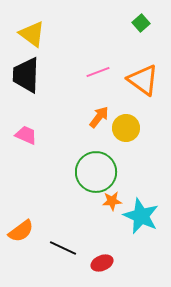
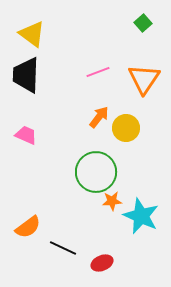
green square: moved 2 px right
orange triangle: moved 1 px right, 1 px up; rotated 28 degrees clockwise
orange semicircle: moved 7 px right, 4 px up
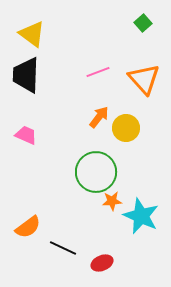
orange triangle: rotated 16 degrees counterclockwise
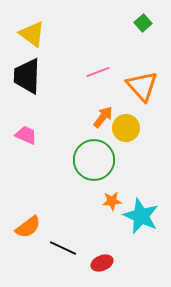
black trapezoid: moved 1 px right, 1 px down
orange triangle: moved 2 px left, 7 px down
orange arrow: moved 4 px right
green circle: moved 2 px left, 12 px up
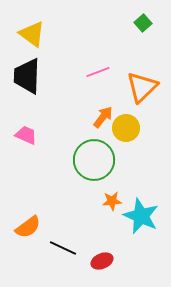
orange triangle: moved 1 px down; rotated 28 degrees clockwise
red ellipse: moved 2 px up
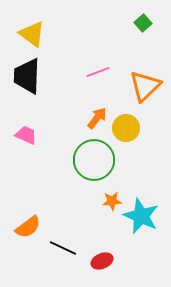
orange triangle: moved 3 px right, 1 px up
orange arrow: moved 6 px left, 1 px down
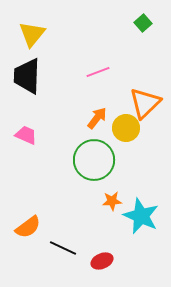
yellow triangle: rotated 32 degrees clockwise
orange triangle: moved 17 px down
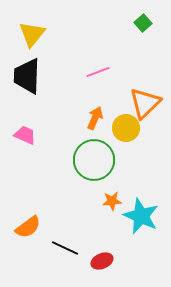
orange arrow: moved 2 px left; rotated 15 degrees counterclockwise
pink trapezoid: moved 1 px left
black line: moved 2 px right
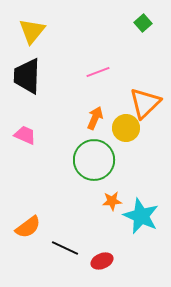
yellow triangle: moved 3 px up
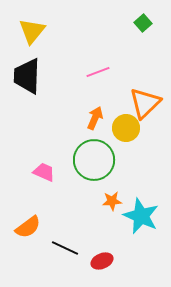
pink trapezoid: moved 19 px right, 37 px down
